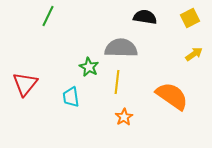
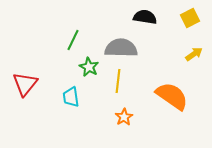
green line: moved 25 px right, 24 px down
yellow line: moved 1 px right, 1 px up
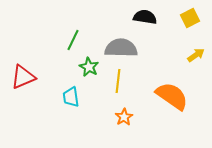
yellow arrow: moved 2 px right, 1 px down
red triangle: moved 2 px left, 7 px up; rotated 28 degrees clockwise
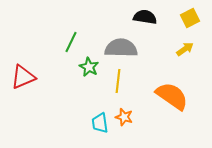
green line: moved 2 px left, 2 px down
yellow arrow: moved 11 px left, 6 px up
cyan trapezoid: moved 29 px right, 26 px down
orange star: rotated 24 degrees counterclockwise
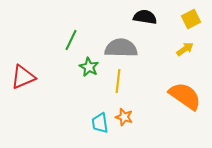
yellow square: moved 1 px right, 1 px down
green line: moved 2 px up
orange semicircle: moved 13 px right
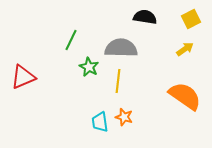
cyan trapezoid: moved 1 px up
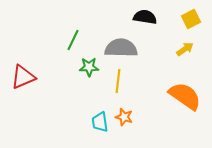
green line: moved 2 px right
green star: rotated 30 degrees counterclockwise
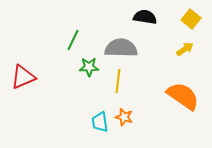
yellow square: rotated 24 degrees counterclockwise
orange semicircle: moved 2 px left
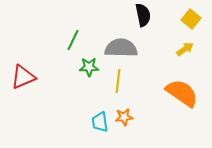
black semicircle: moved 2 px left, 2 px up; rotated 70 degrees clockwise
orange semicircle: moved 1 px left, 3 px up
orange star: rotated 24 degrees counterclockwise
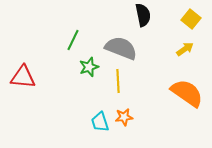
gray semicircle: rotated 20 degrees clockwise
green star: rotated 18 degrees counterclockwise
red triangle: rotated 28 degrees clockwise
yellow line: rotated 10 degrees counterclockwise
orange semicircle: moved 5 px right
cyan trapezoid: rotated 10 degrees counterclockwise
